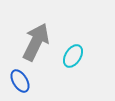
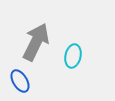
cyan ellipse: rotated 20 degrees counterclockwise
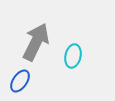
blue ellipse: rotated 65 degrees clockwise
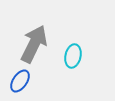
gray arrow: moved 2 px left, 2 px down
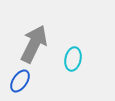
cyan ellipse: moved 3 px down
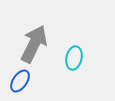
cyan ellipse: moved 1 px right, 1 px up
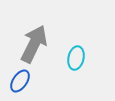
cyan ellipse: moved 2 px right
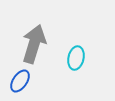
gray arrow: rotated 9 degrees counterclockwise
